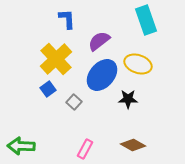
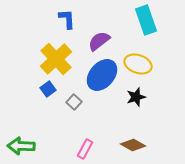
black star: moved 8 px right, 2 px up; rotated 18 degrees counterclockwise
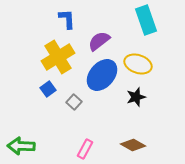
yellow cross: moved 2 px right, 2 px up; rotated 12 degrees clockwise
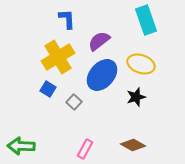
yellow ellipse: moved 3 px right
blue square: rotated 21 degrees counterclockwise
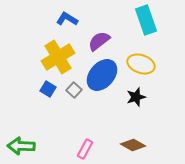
blue L-shape: rotated 55 degrees counterclockwise
gray square: moved 12 px up
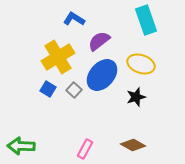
blue L-shape: moved 7 px right
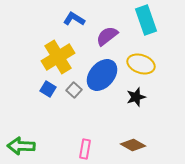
purple semicircle: moved 8 px right, 5 px up
pink rectangle: rotated 18 degrees counterclockwise
